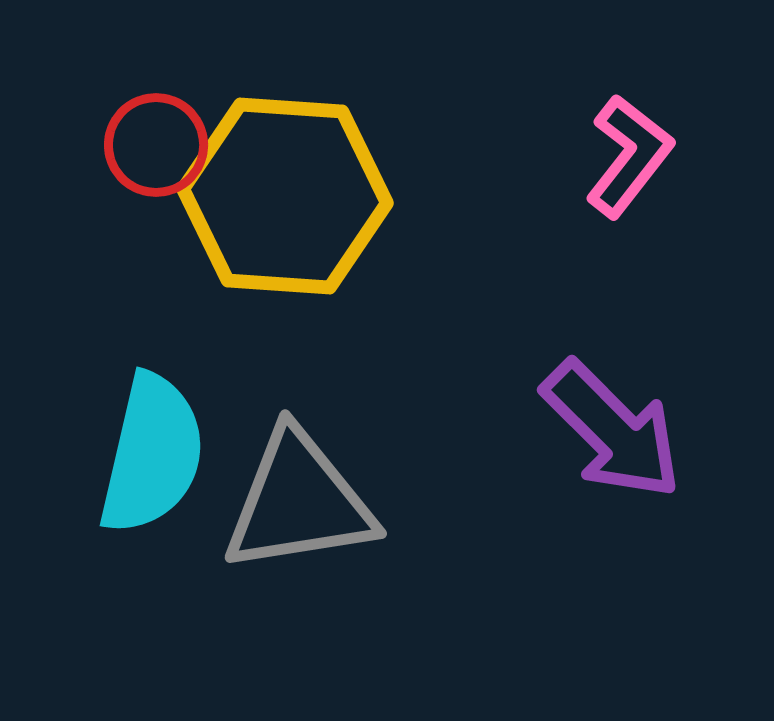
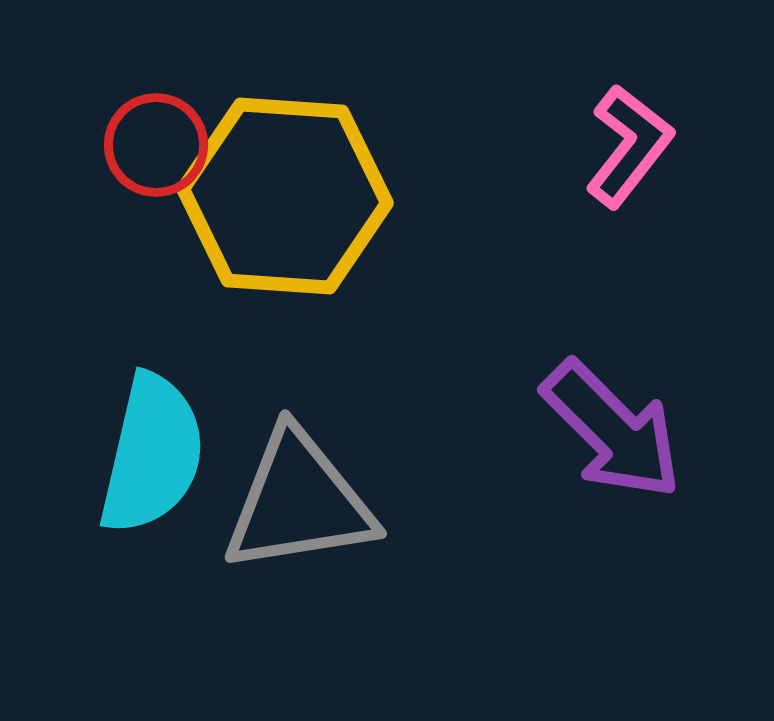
pink L-shape: moved 10 px up
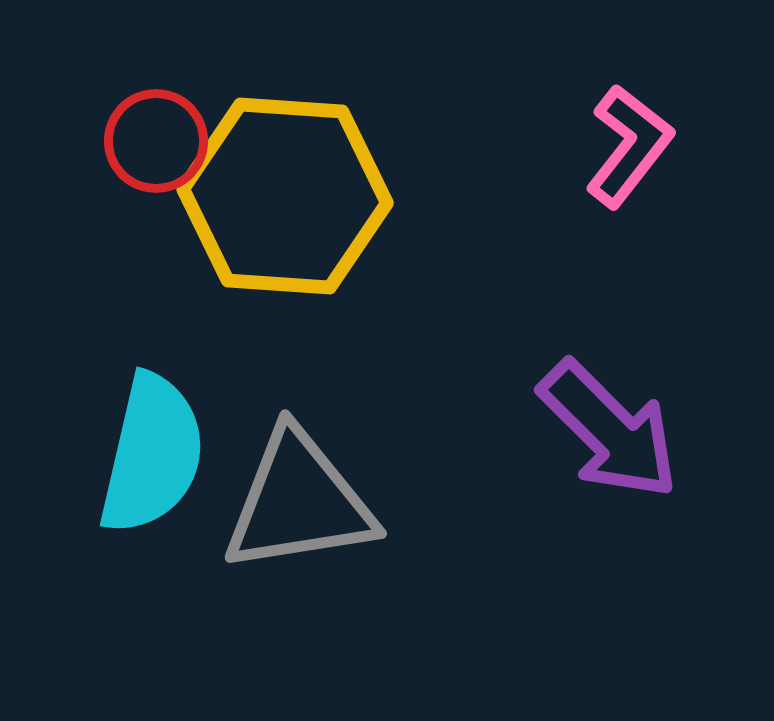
red circle: moved 4 px up
purple arrow: moved 3 px left
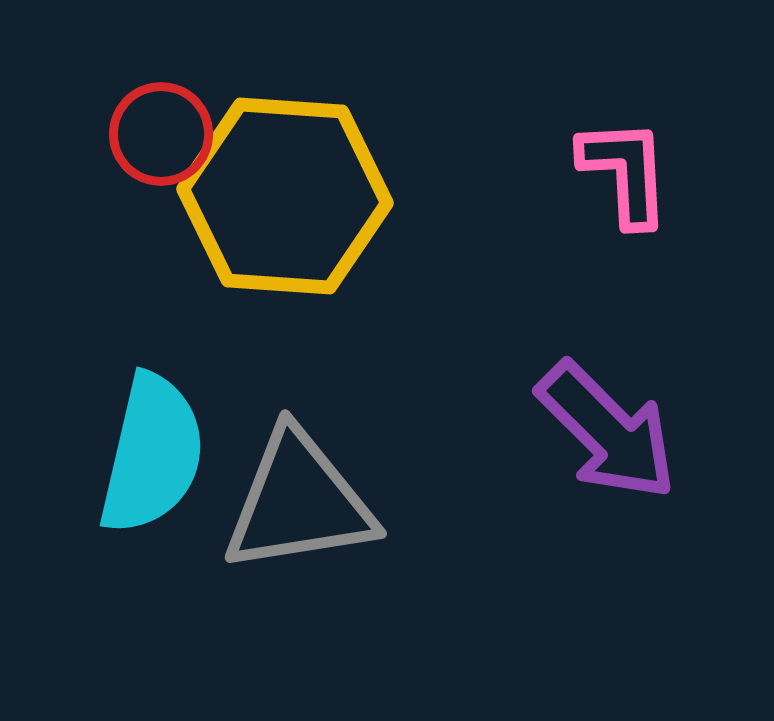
red circle: moved 5 px right, 7 px up
pink L-shape: moved 4 px left, 26 px down; rotated 41 degrees counterclockwise
purple arrow: moved 2 px left, 1 px down
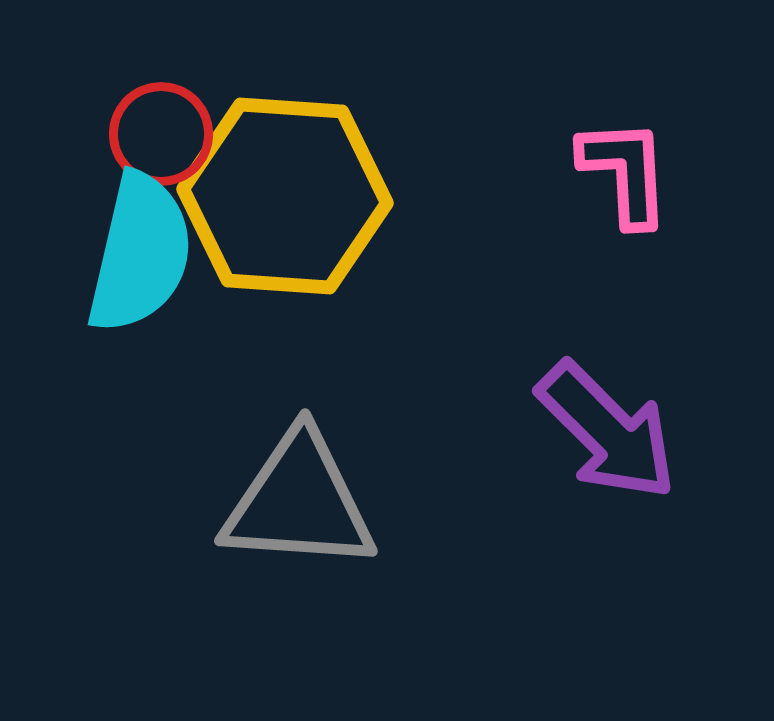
cyan semicircle: moved 12 px left, 201 px up
gray triangle: rotated 13 degrees clockwise
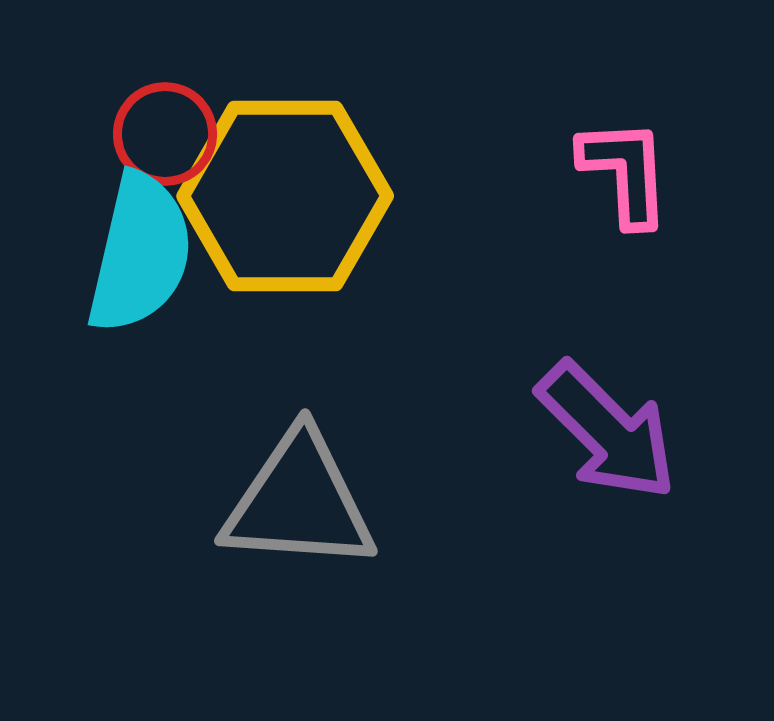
red circle: moved 4 px right
yellow hexagon: rotated 4 degrees counterclockwise
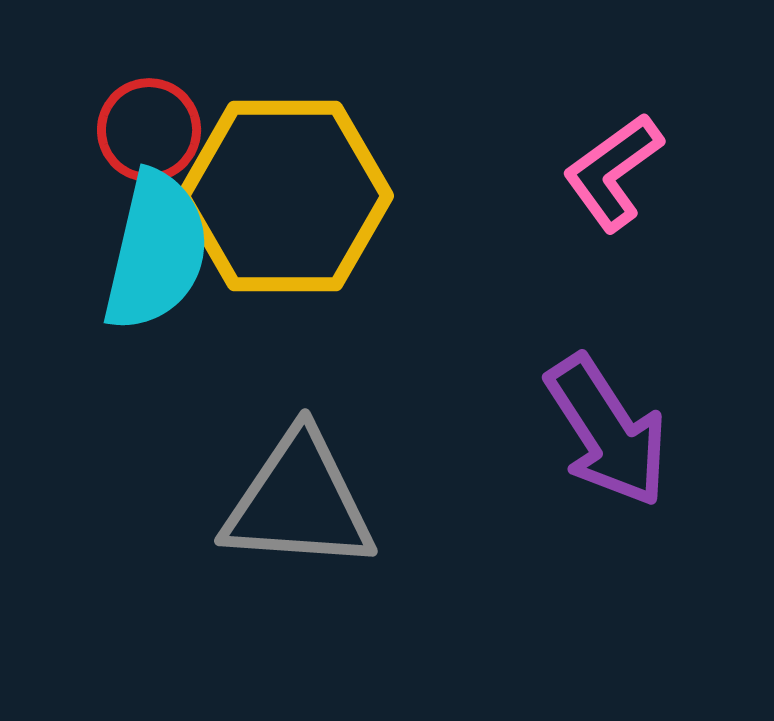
red circle: moved 16 px left, 4 px up
pink L-shape: moved 12 px left; rotated 123 degrees counterclockwise
cyan semicircle: moved 16 px right, 2 px up
purple arrow: rotated 12 degrees clockwise
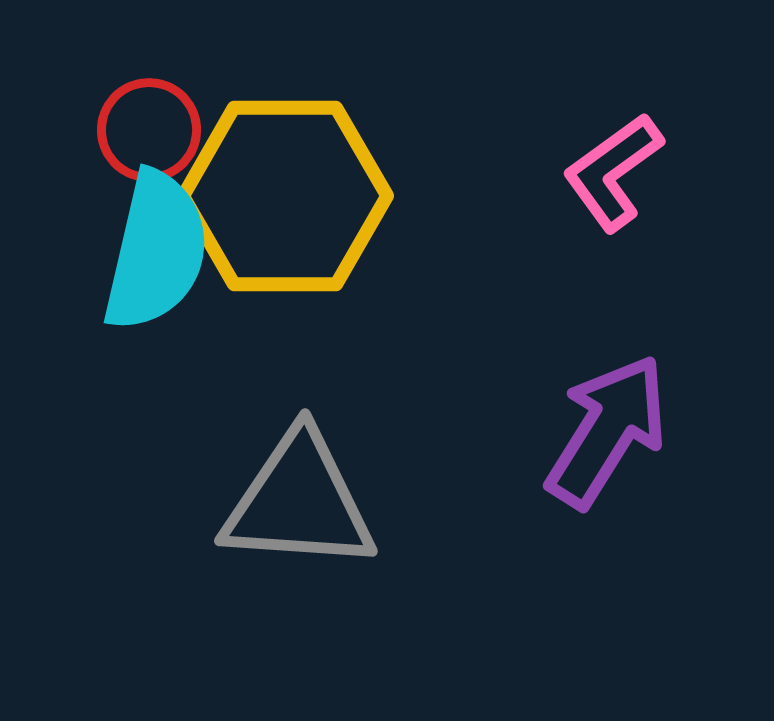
purple arrow: rotated 115 degrees counterclockwise
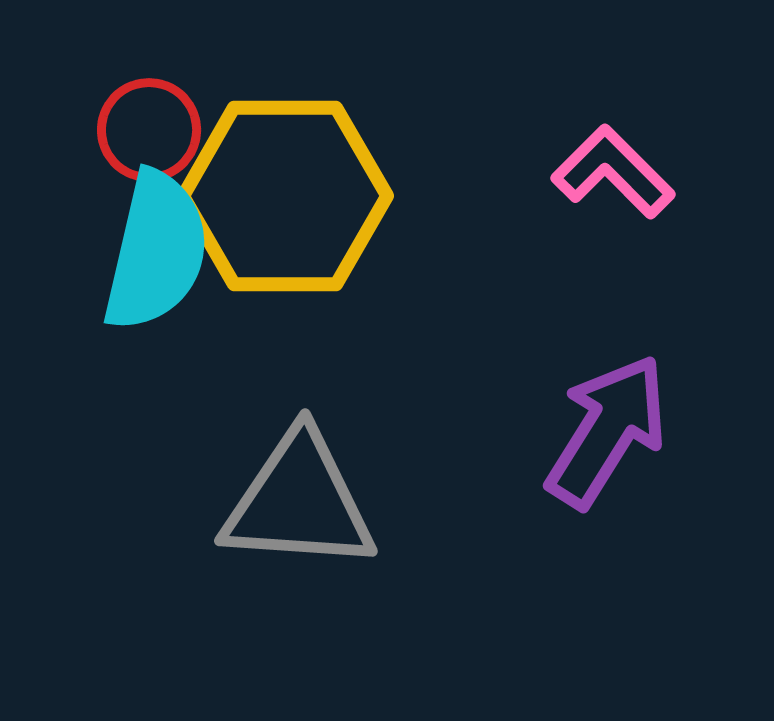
pink L-shape: rotated 81 degrees clockwise
